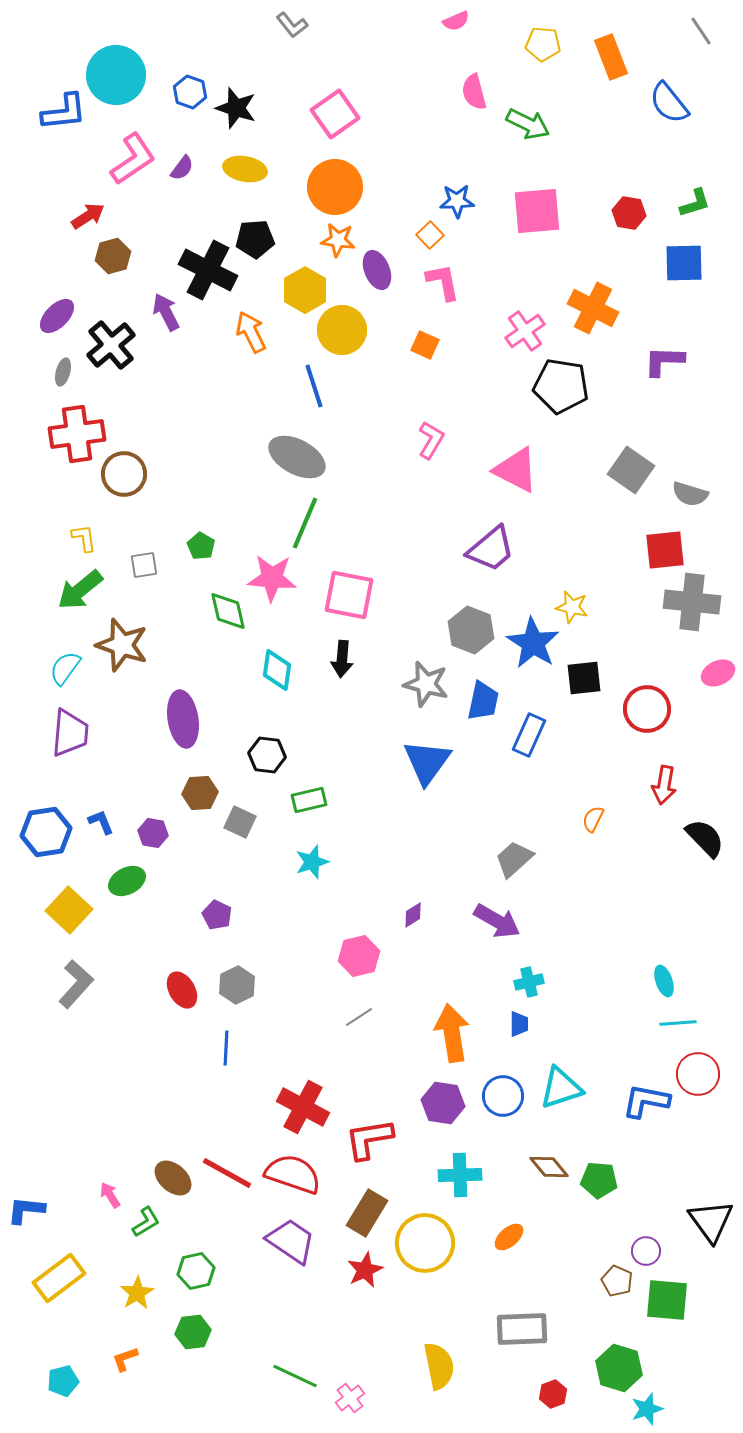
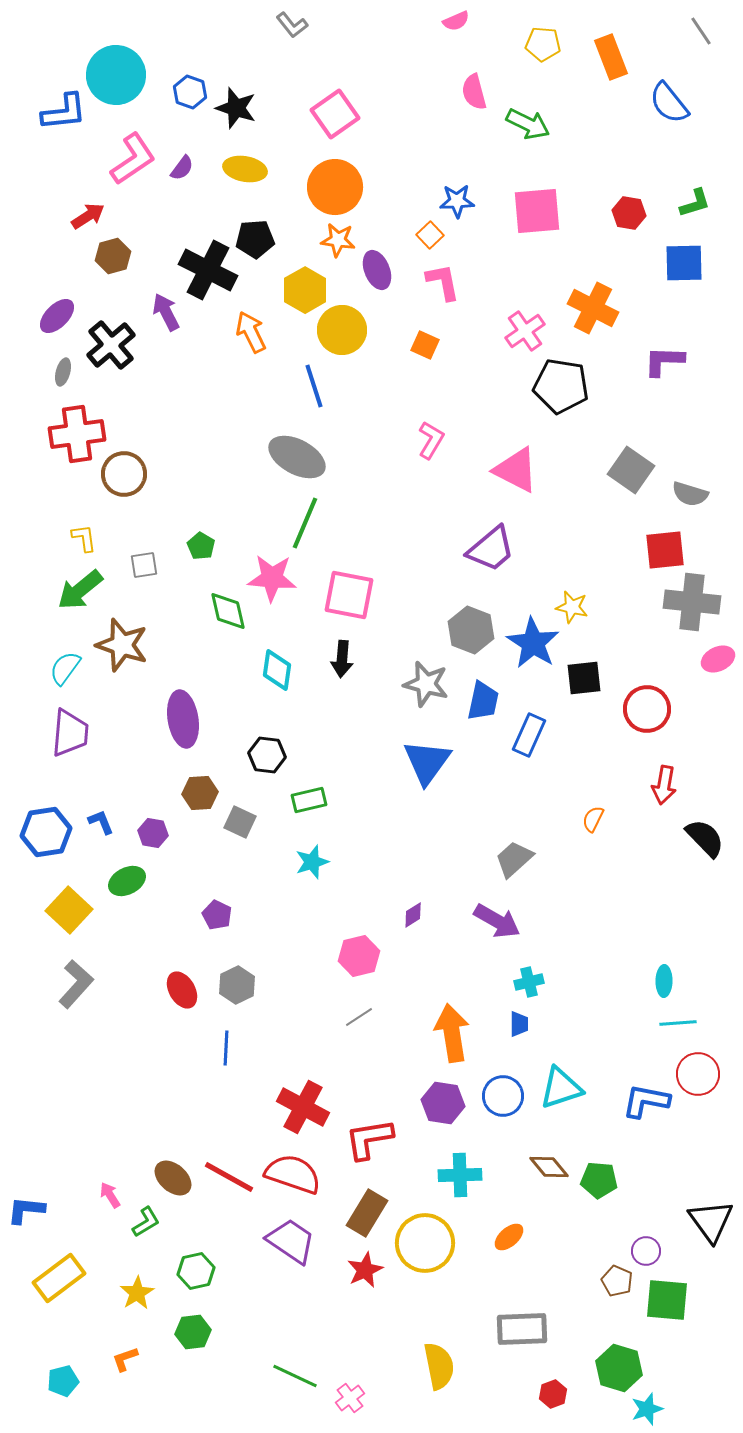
pink ellipse at (718, 673): moved 14 px up
cyan ellipse at (664, 981): rotated 20 degrees clockwise
red line at (227, 1173): moved 2 px right, 4 px down
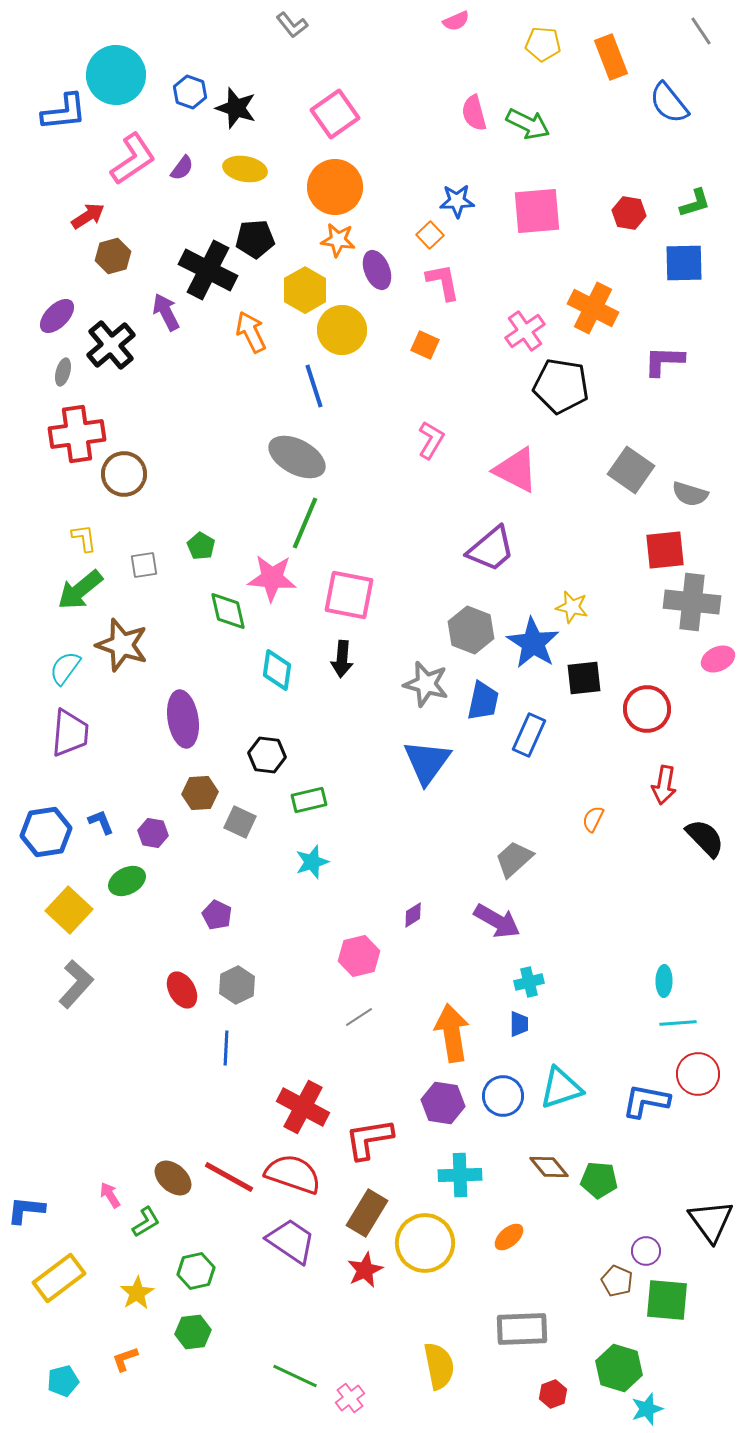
pink semicircle at (474, 92): moved 21 px down
